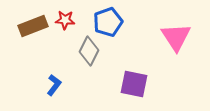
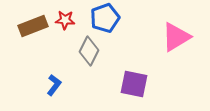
blue pentagon: moved 3 px left, 4 px up
pink triangle: rotated 32 degrees clockwise
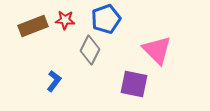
blue pentagon: moved 1 px right, 1 px down
pink triangle: moved 19 px left, 13 px down; rotated 44 degrees counterclockwise
gray diamond: moved 1 px right, 1 px up
blue L-shape: moved 4 px up
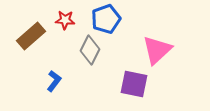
brown rectangle: moved 2 px left, 10 px down; rotated 20 degrees counterclockwise
pink triangle: rotated 32 degrees clockwise
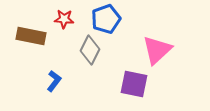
red star: moved 1 px left, 1 px up
brown rectangle: rotated 52 degrees clockwise
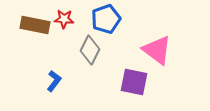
brown rectangle: moved 4 px right, 11 px up
pink triangle: rotated 40 degrees counterclockwise
purple square: moved 2 px up
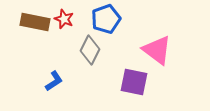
red star: rotated 18 degrees clockwise
brown rectangle: moved 3 px up
blue L-shape: rotated 20 degrees clockwise
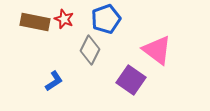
purple square: moved 3 px left, 2 px up; rotated 24 degrees clockwise
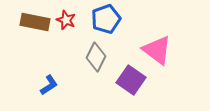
red star: moved 2 px right, 1 px down
gray diamond: moved 6 px right, 7 px down
blue L-shape: moved 5 px left, 4 px down
